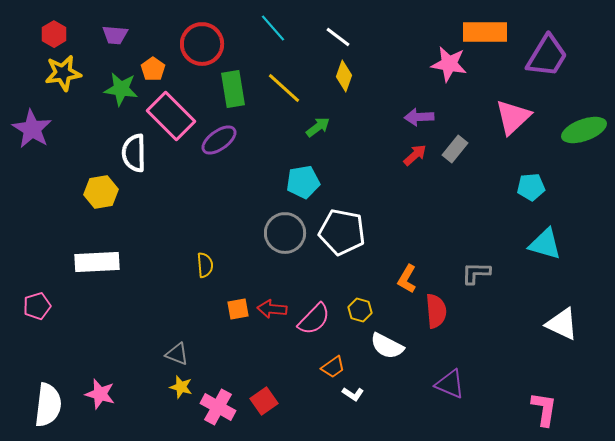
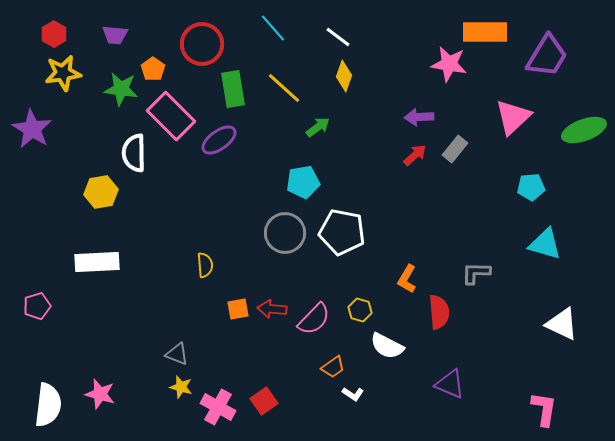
red semicircle at (436, 311): moved 3 px right, 1 px down
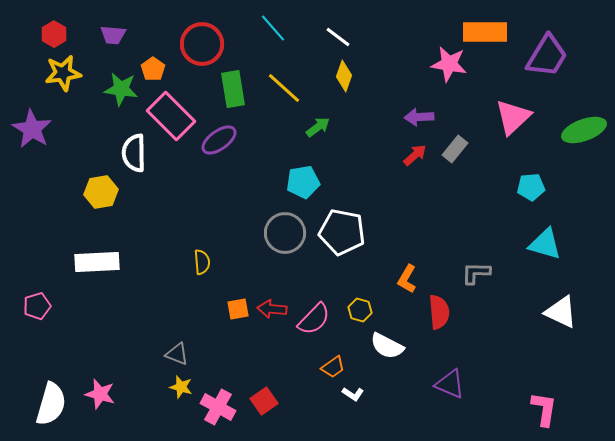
purple trapezoid at (115, 35): moved 2 px left
yellow semicircle at (205, 265): moved 3 px left, 3 px up
white triangle at (562, 324): moved 1 px left, 12 px up
white semicircle at (48, 405): moved 3 px right, 1 px up; rotated 9 degrees clockwise
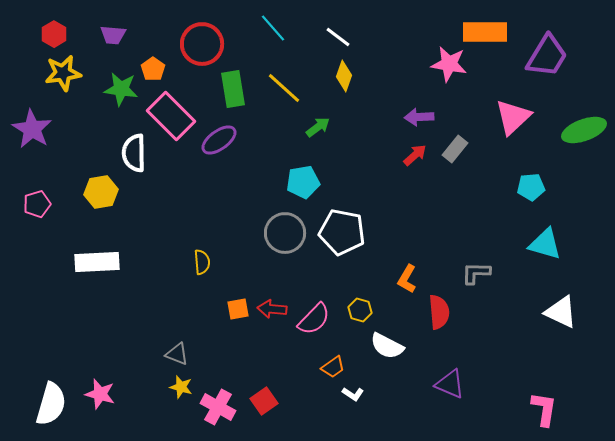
pink pentagon at (37, 306): moved 102 px up
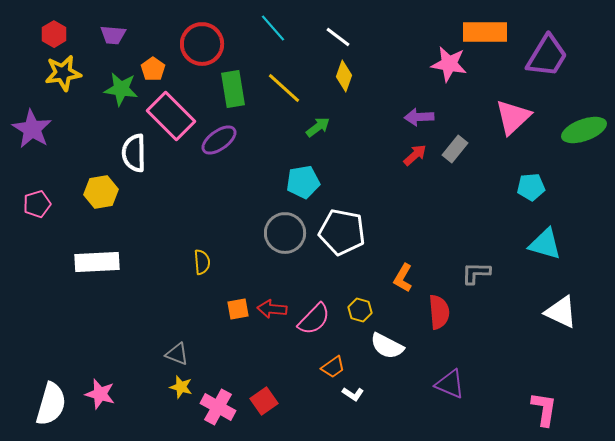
orange L-shape at (407, 279): moved 4 px left, 1 px up
